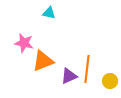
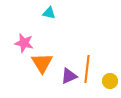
orange triangle: moved 1 px left, 2 px down; rotated 40 degrees counterclockwise
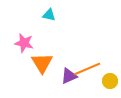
cyan triangle: moved 2 px down
orange line: rotated 60 degrees clockwise
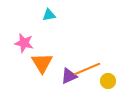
cyan triangle: rotated 24 degrees counterclockwise
yellow circle: moved 2 px left
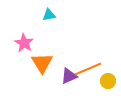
pink star: rotated 18 degrees clockwise
orange line: moved 1 px right
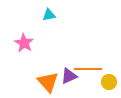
orange triangle: moved 6 px right, 19 px down; rotated 10 degrees counterclockwise
orange line: rotated 24 degrees clockwise
yellow circle: moved 1 px right, 1 px down
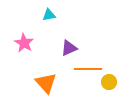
purple triangle: moved 28 px up
orange triangle: moved 2 px left, 1 px down
